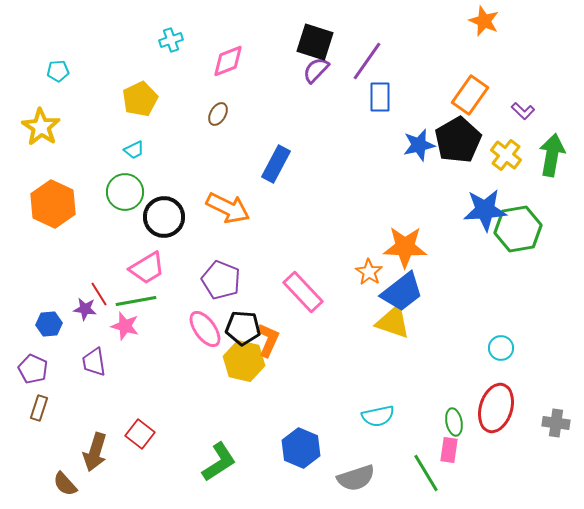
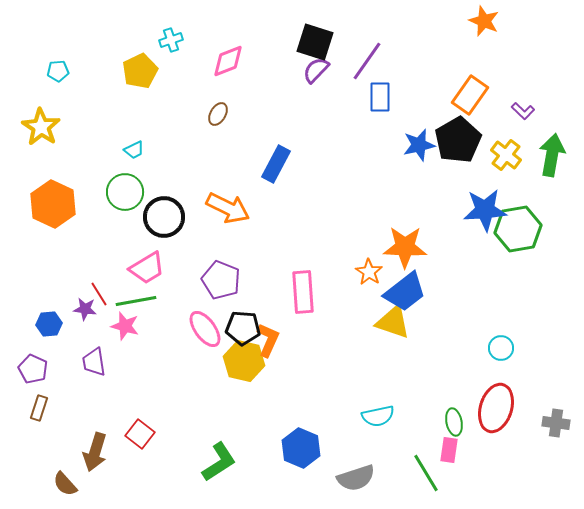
yellow pentagon at (140, 99): moved 28 px up
pink rectangle at (303, 292): rotated 39 degrees clockwise
blue trapezoid at (402, 292): moved 3 px right
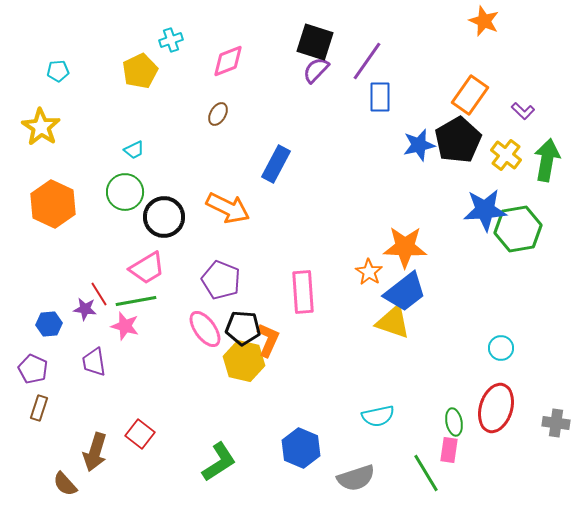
green arrow at (552, 155): moved 5 px left, 5 px down
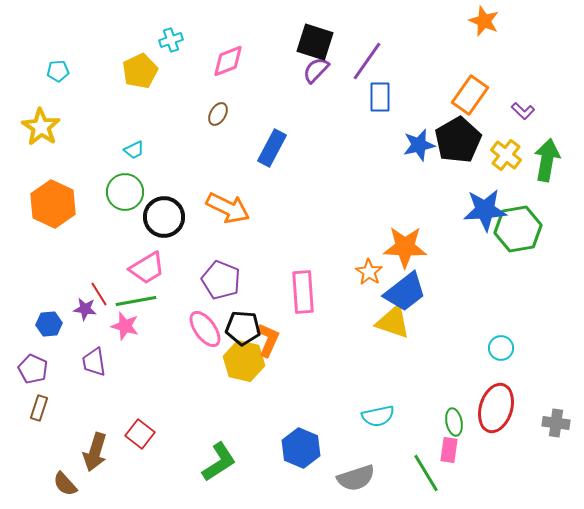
blue rectangle at (276, 164): moved 4 px left, 16 px up
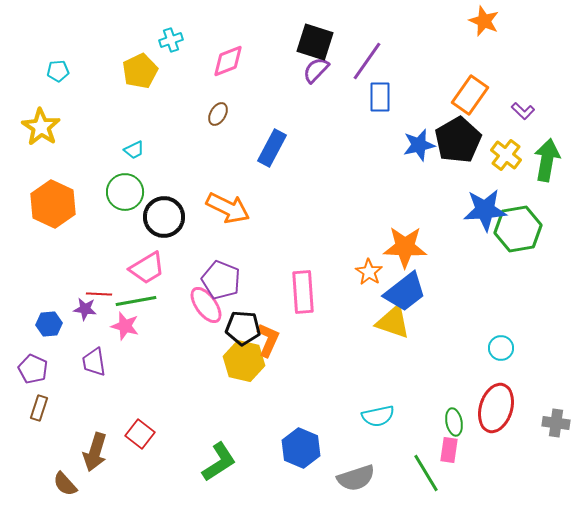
red line at (99, 294): rotated 55 degrees counterclockwise
pink ellipse at (205, 329): moved 1 px right, 24 px up
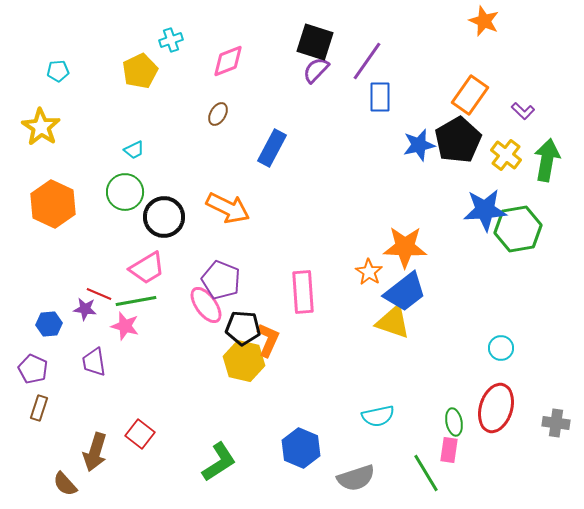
red line at (99, 294): rotated 20 degrees clockwise
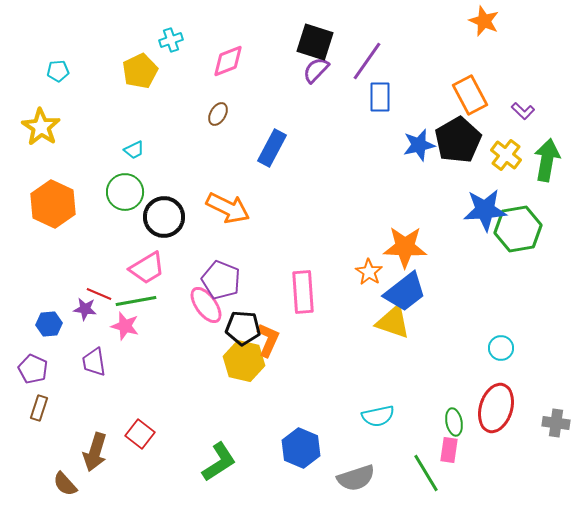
orange rectangle at (470, 95): rotated 63 degrees counterclockwise
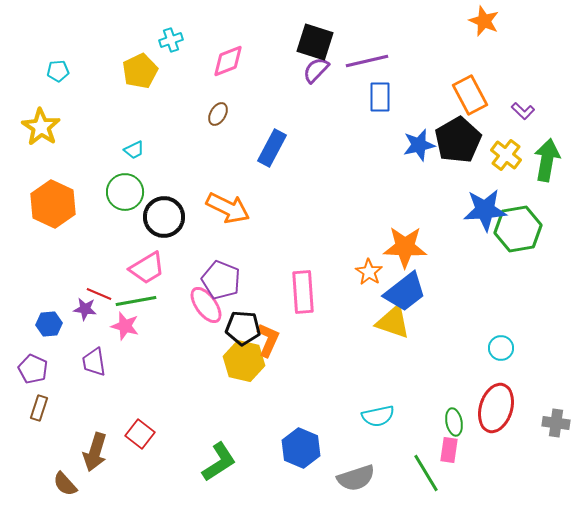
purple line at (367, 61): rotated 42 degrees clockwise
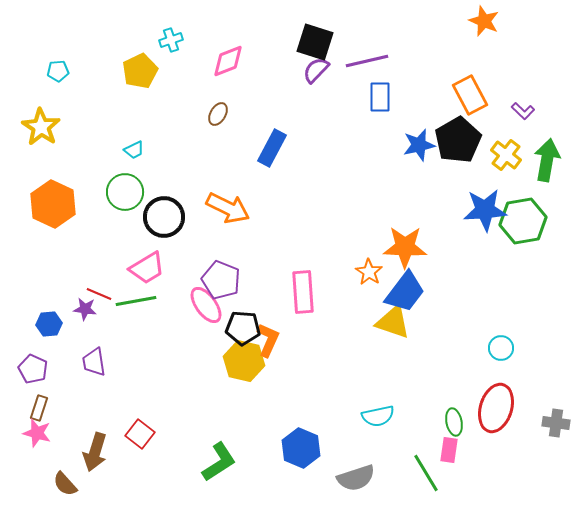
green hexagon at (518, 229): moved 5 px right, 8 px up
blue trapezoid at (405, 292): rotated 15 degrees counterclockwise
pink star at (125, 326): moved 88 px left, 107 px down
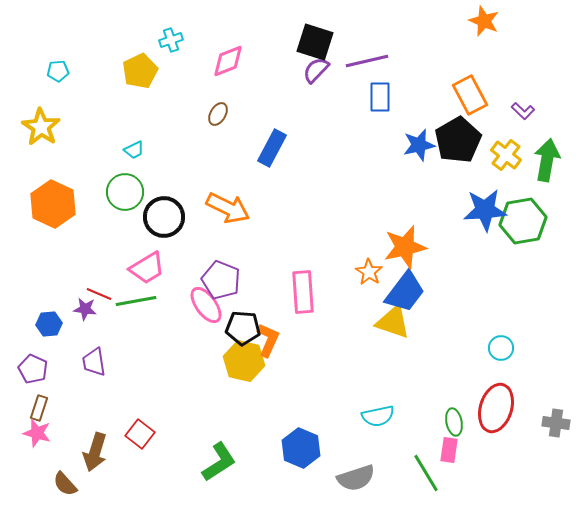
orange star at (405, 247): rotated 15 degrees counterclockwise
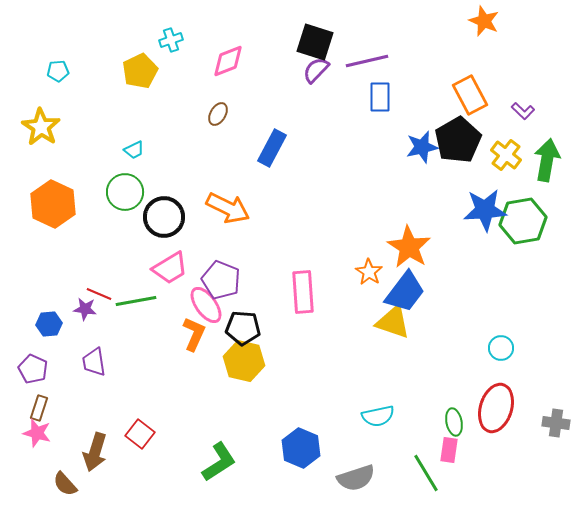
blue star at (419, 145): moved 3 px right, 2 px down
orange star at (405, 247): moved 4 px right; rotated 27 degrees counterclockwise
pink trapezoid at (147, 268): moved 23 px right
orange L-shape at (268, 340): moved 74 px left, 6 px up
